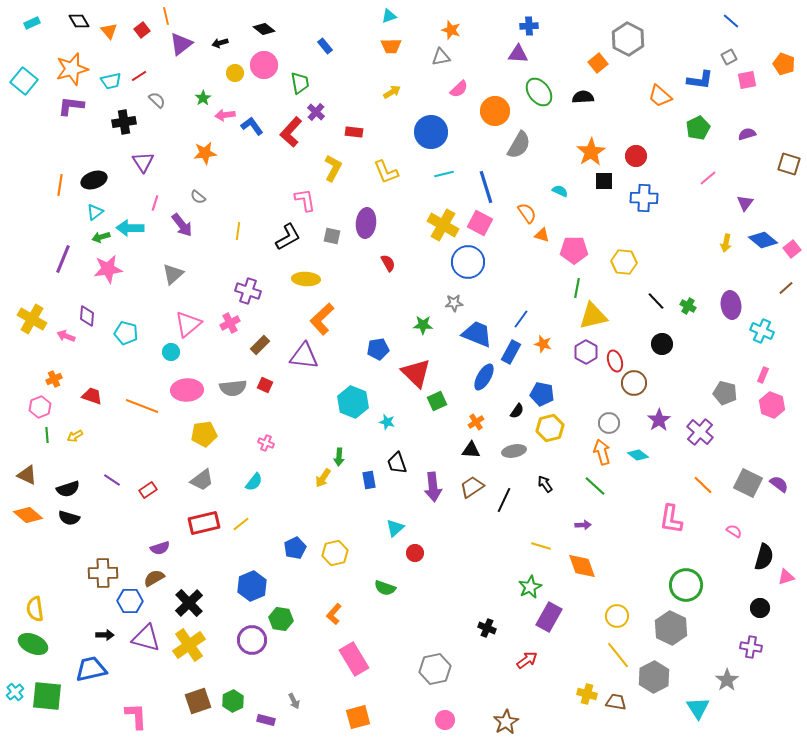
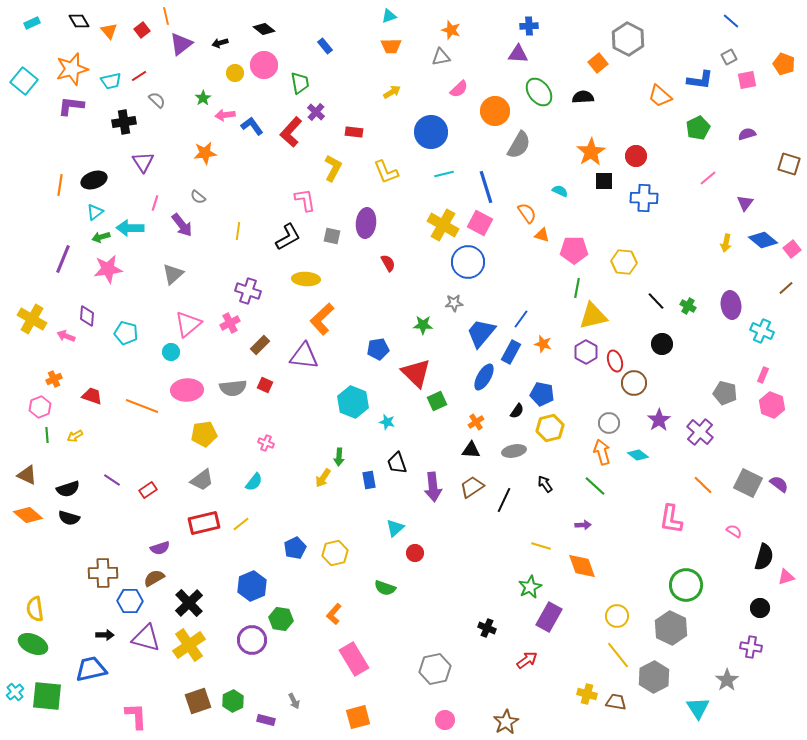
blue trapezoid at (477, 334): moved 4 px right, 1 px up; rotated 72 degrees counterclockwise
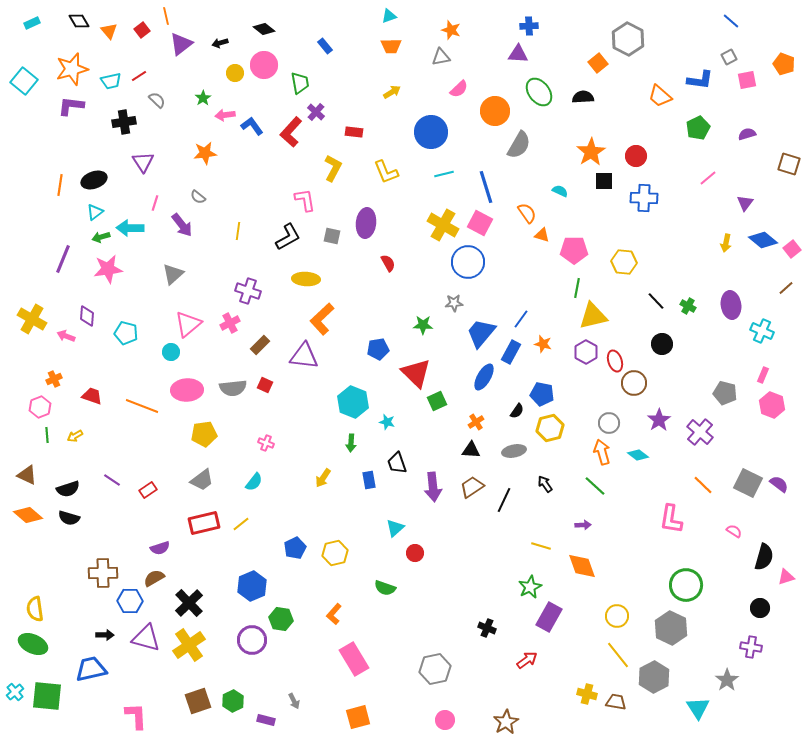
green arrow at (339, 457): moved 12 px right, 14 px up
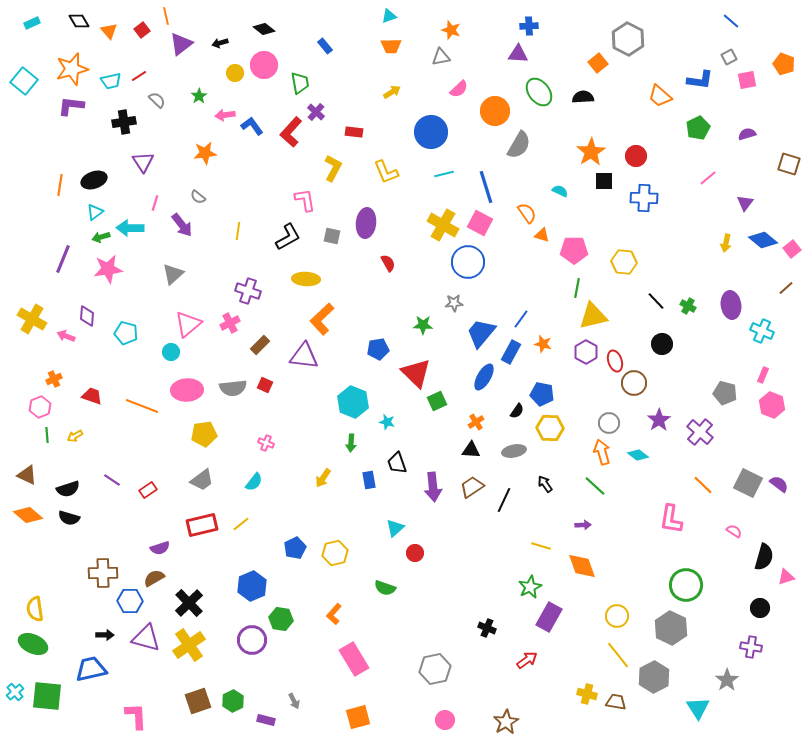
green star at (203, 98): moved 4 px left, 2 px up
yellow hexagon at (550, 428): rotated 16 degrees clockwise
red rectangle at (204, 523): moved 2 px left, 2 px down
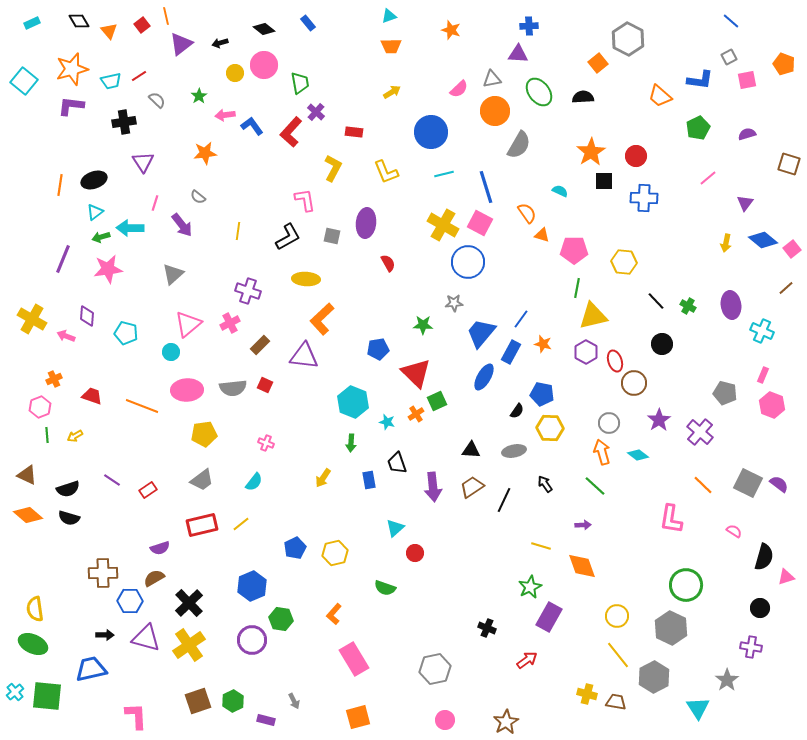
red square at (142, 30): moved 5 px up
blue rectangle at (325, 46): moved 17 px left, 23 px up
gray triangle at (441, 57): moved 51 px right, 22 px down
orange cross at (476, 422): moved 60 px left, 8 px up
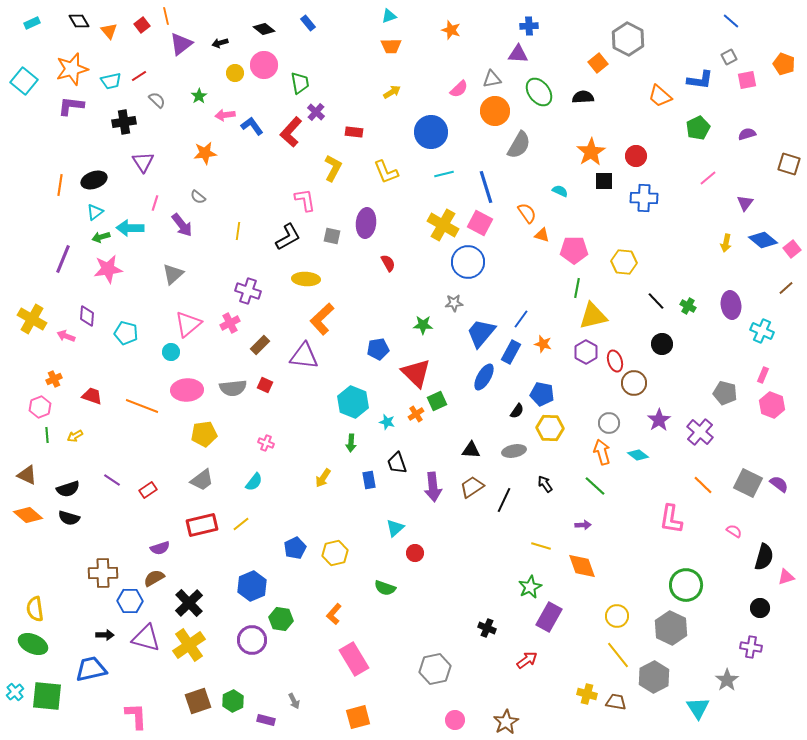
pink circle at (445, 720): moved 10 px right
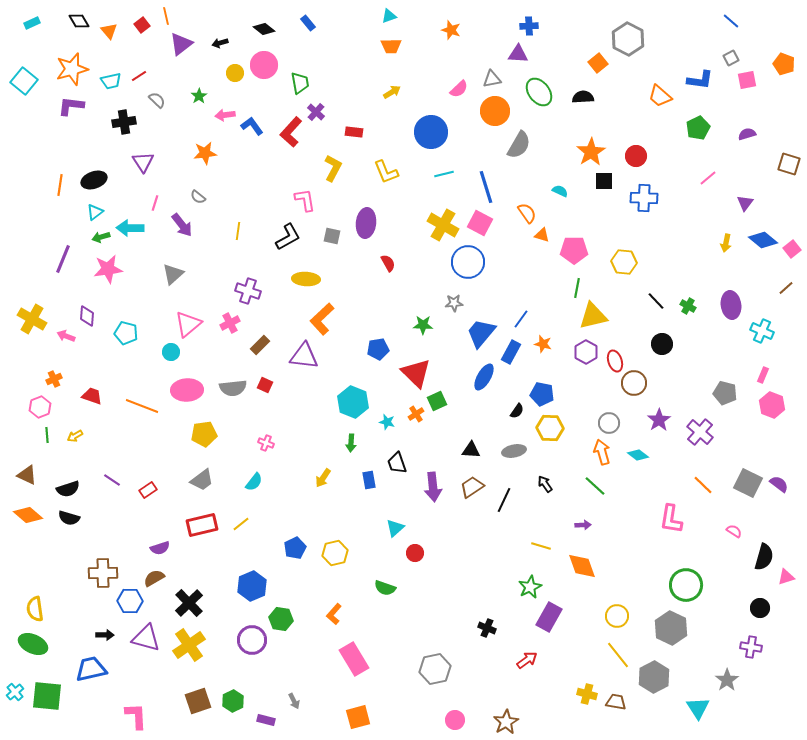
gray square at (729, 57): moved 2 px right, 1 px down
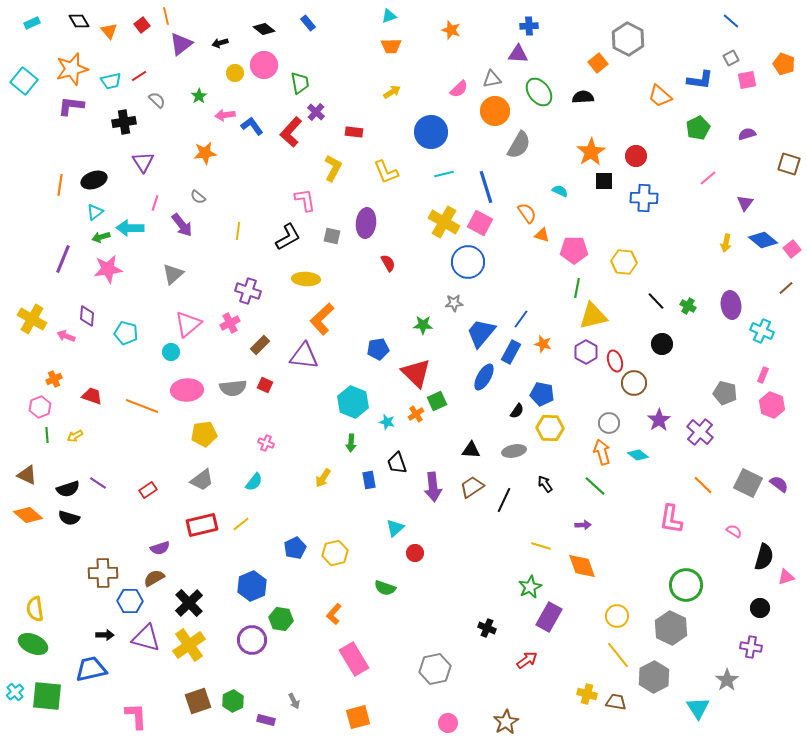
yellow cross at (443, 225): moved 1 px right, 3 px up
purple line at (112, 480): moved 14 px left, 3 px down
pink circle at (455, 720): moved 7 px left, 3 px down
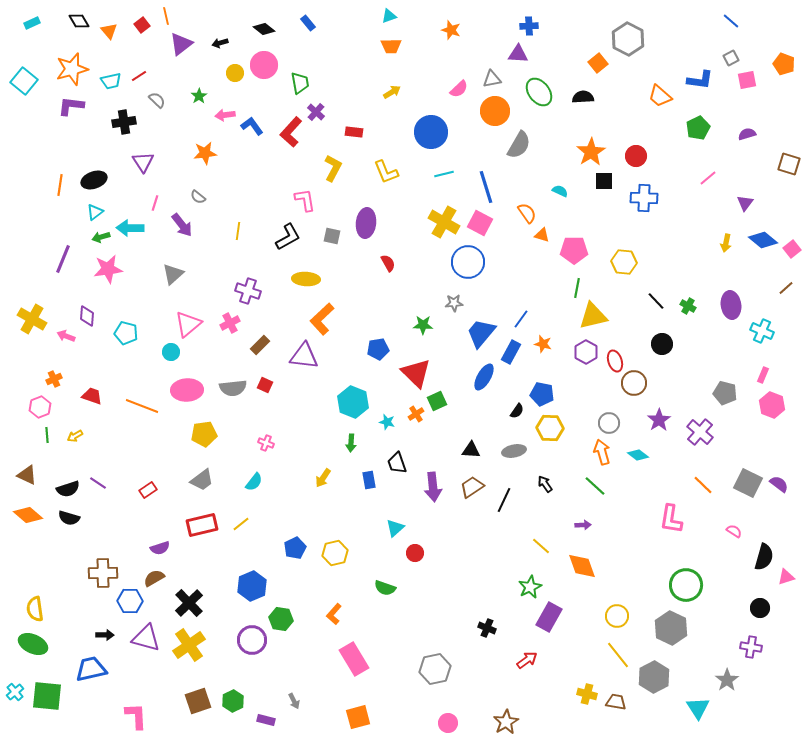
yellow line at (541, 546): rotated 24 degrees clockwise
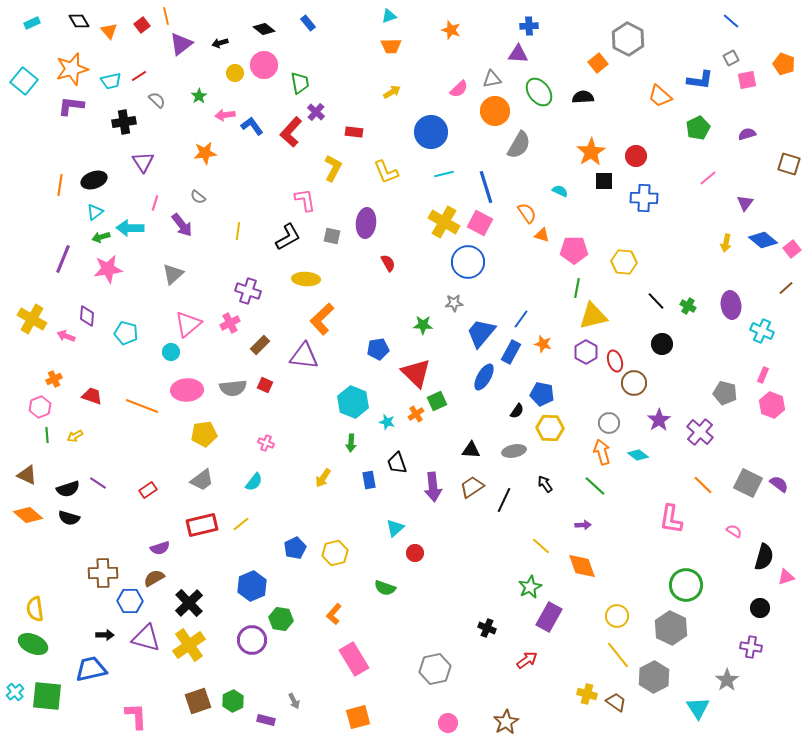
brown trapezoid at (616, 702): rotated 25 degrees clockwise
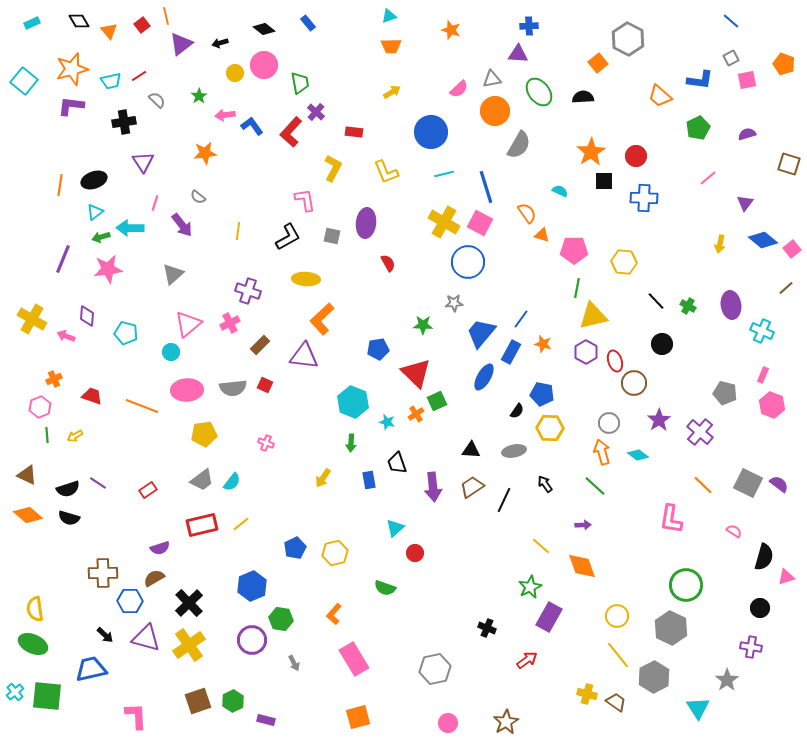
yellow arrow at (726, 243): moved 6 px left, 1 px down
cyan semicircle at (254, 482): moved 22 px left
black arrow at (105, 635): rotated 42 degrees clockwise
gray arrow at (294, 701): moved 38 px up
